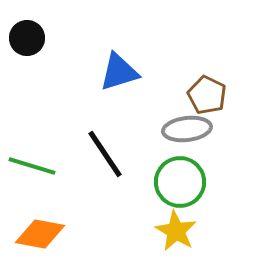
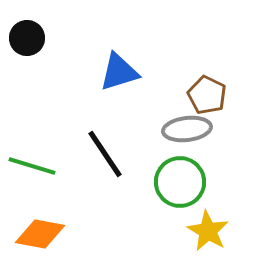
yellow star: moved 32 px right
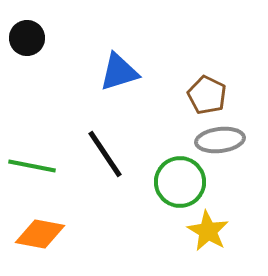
gray ellipse: moved 33 px right, 11 px down
green line: rotated 6 degrees counterclockwise
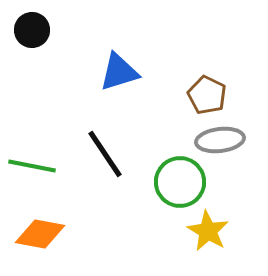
black circle: moved 5 px right, 8 px up
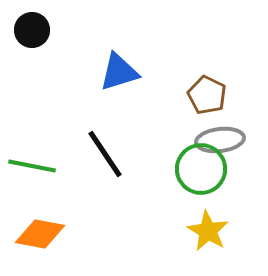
green circle: moved 21 px right, 13 px up
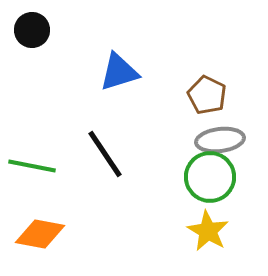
green circle: moved 9 px right, 8 px down
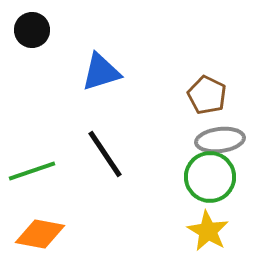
blue triangle: moved 18 px left
green line: moved 5 px down; rotated 30 degrees counterclockwise
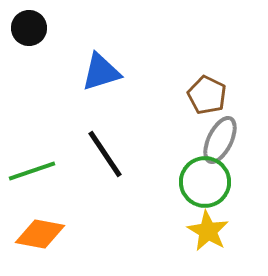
black circle: moved 3 px left, 2 px up
gray ellipse: rotated 57 degrees counterclockwise
green circle: moved 5 px left, 5 px down
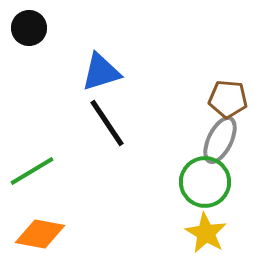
brown pentagon: moved 21 px right, 4 px down; rotated 21 degrees counterclockwise
black line: moved 2 px right, 31 px up
green line: rotated 12 degrees counterclockwise
yellow star: moved 2 px left, 2 px down
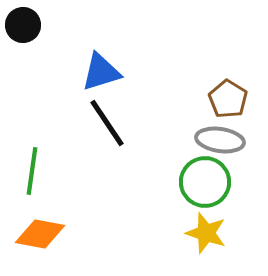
black circle: moved 6 px left, 3 px up
brown pentagon: rotated 27 degrees clockwise
gray ellipse: rotated 72 degrees clockwise
green line: rotated 51 degrees counterclockwise
yellow star: rotated 12 degrees counterclockwise
